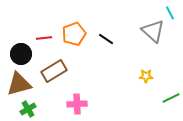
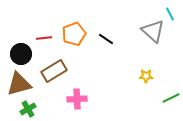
cyan line: moved 1 px down
pink cross: moved 5 px up
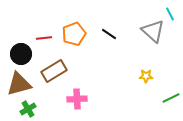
black line: moved 3 px right, 5 px up
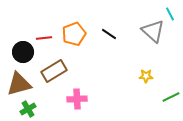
black circle: moved 2 px right, 2 px up
green line: moved 1 px up
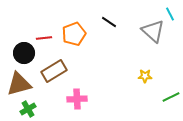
black line: moved 12 px up
black circle: moved 1 px right, 1 px down
yellow star: moved 1 px left
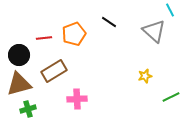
cyan line: moved 4 px up
gray triangle: moved 1 px right
black circle: moved 5 px left, 2 px down
yellow star: rotated 16 degrees counterclockwise
green cross: rotated 14 degrees clockwise
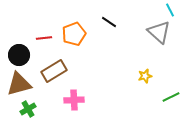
gray triangle: moved 5 px right, 1 px down
pink cross: moved 3 px left, 1 px down
green cross: rotated 14 degrees counterclockwise
